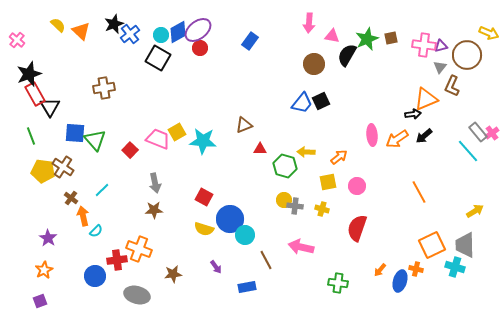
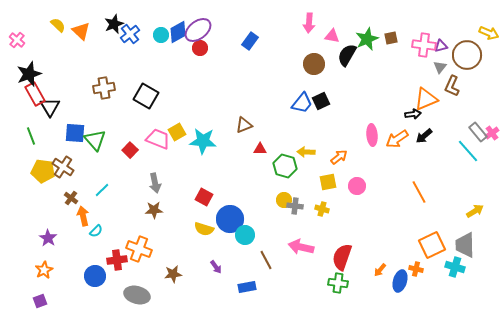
black square at (158, 58): moved 12 px left, 38 px down
red semicircle at (357, 228): moved 15 px left, 29 px down
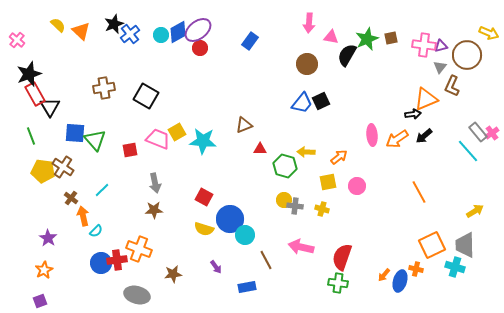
pink triangle at (332, 36): moved 1 px left, 1 px down
brown circle at (314, 64): moved 7 px left
red square at (130, 150): rotated 35 degrees clockwise
orange arrow at (380, 270): moved 4 px right, 5 px down
blue circle at (95, 276): moved 6 px right, 13 px up
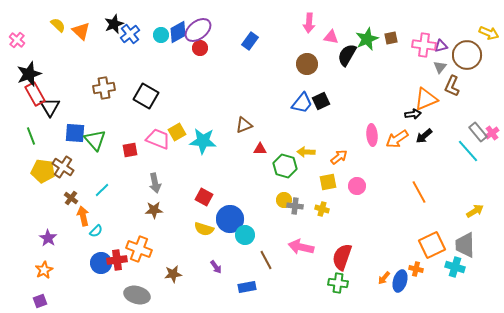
orange arrow at (384, 275): moved 3 px down
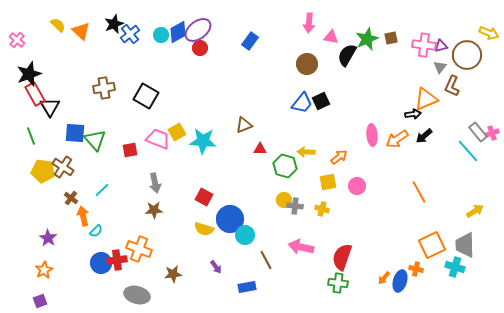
pink cross at (492, 133): rotated 16 degrees clockwise
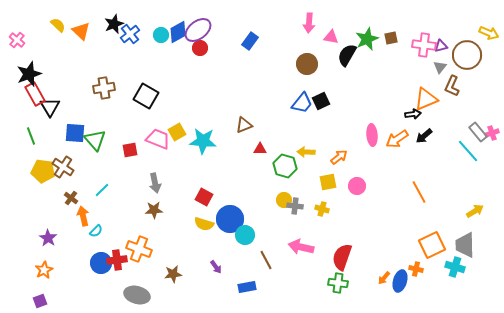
yellow semicircle at (204, 229): moved 5 px up
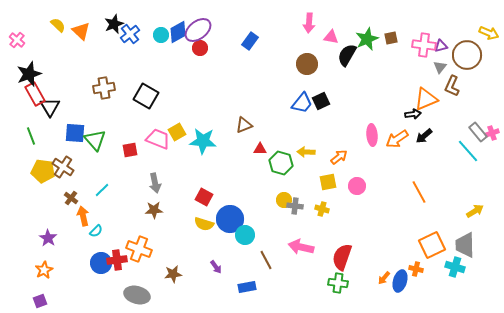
green hexagon at (285, 166): moved 4 px left, 3 px up
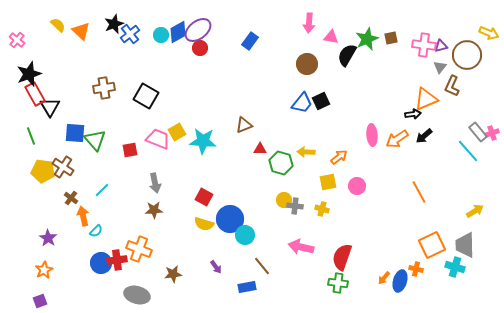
brown line at (266, 260): moved 4 px left, 6 px down; rotated 12 degrees counterclockwise
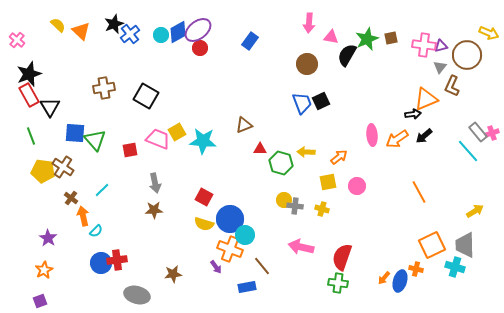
red rectangle at (35, 94): moved 6 px left, 1 px down
blue trapezoid at (302, 103): rotated 60 degrees counterclockwise
orange cross at (139, 249): moved 91 px right
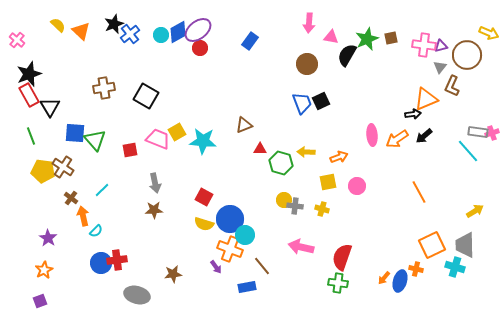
gray rectangle at (478, 132): rotated 42 degrees counterclockwise
orange arrow at (339, 157): rotated 18 degrees clockwise
